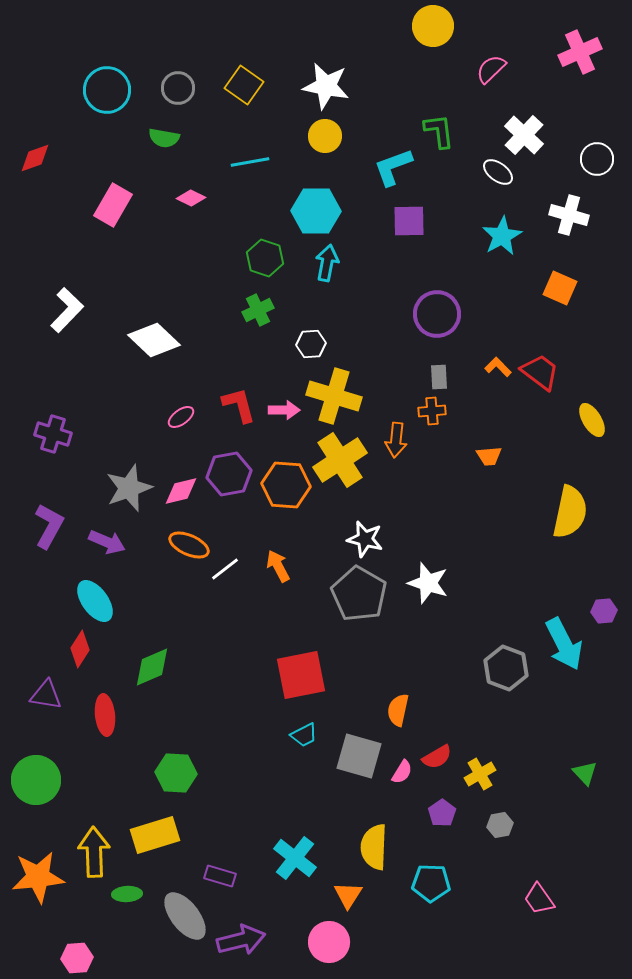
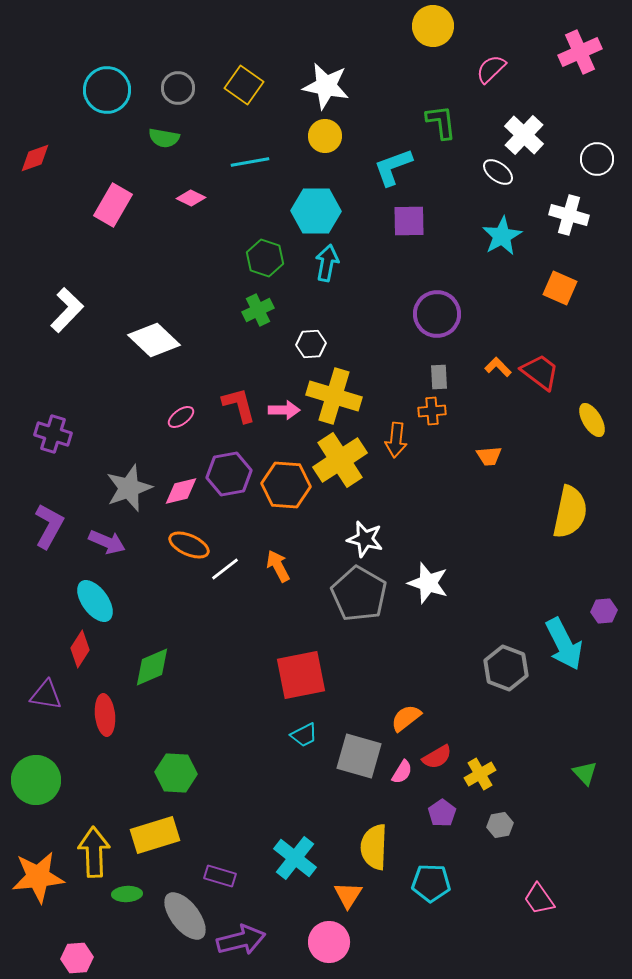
green L-shape at (439, 131): moved 2 px right, 9 px up
orange semicircle at (398, 710): moved 8 px right, 8 px down; rotated 40 degrees clockwise
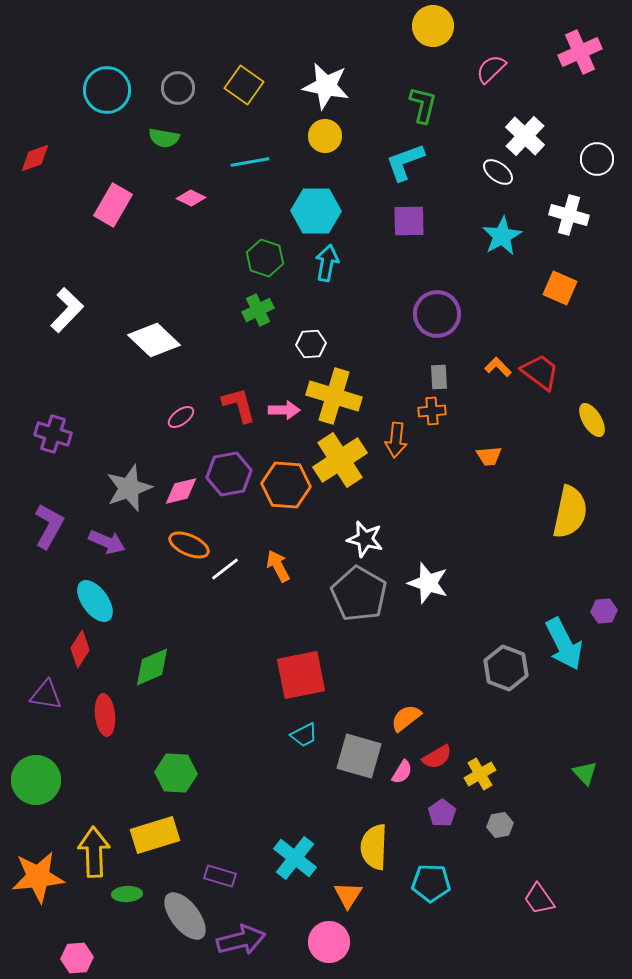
green L-shape at (441, 122): moved 18 px left, 17 px up; rotated 21 degrees clockwise
white cross at (524, 135): moved 1 px right, 1 px down
cyan L-shape at (393, 167): moved 12 px right, 5 px up
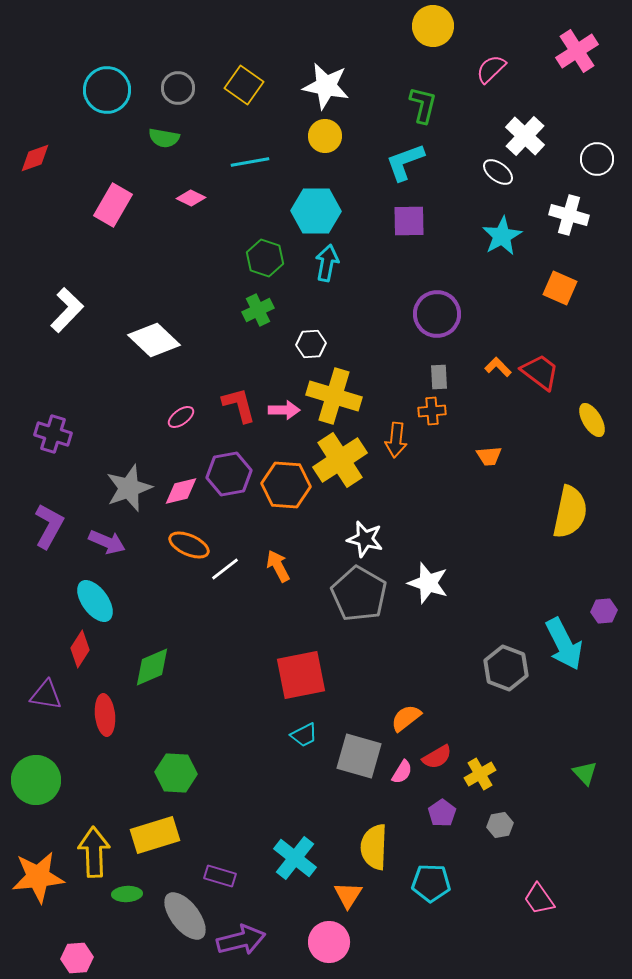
pink cross at (580, 52): moved 3 px left, 1 px up; rotated 9 degrees counterclockwise
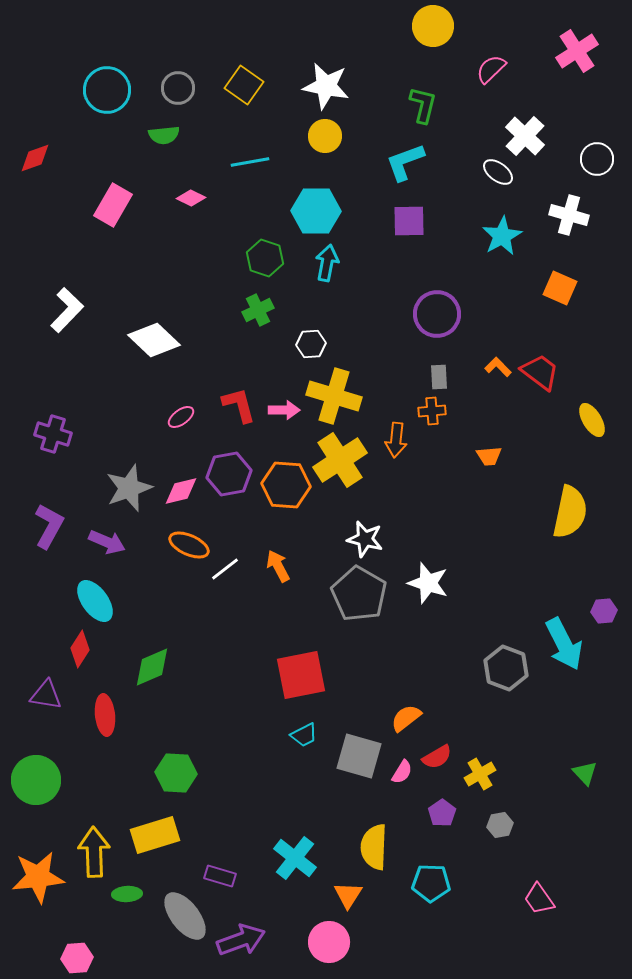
green semicircle at (164, 138): moved 3 px up; rotated 16 degrees counterclockwise
purple arrow at (241, 940): rotated 6 degrees counterclockwise
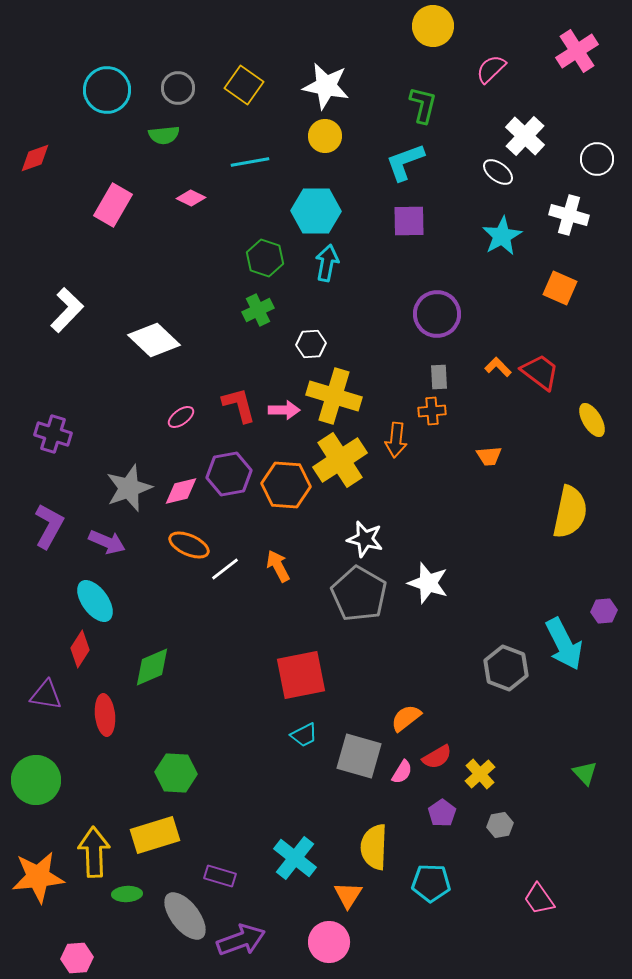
yellow cross at (480, 774): rotated 12 degrees counterclockwise
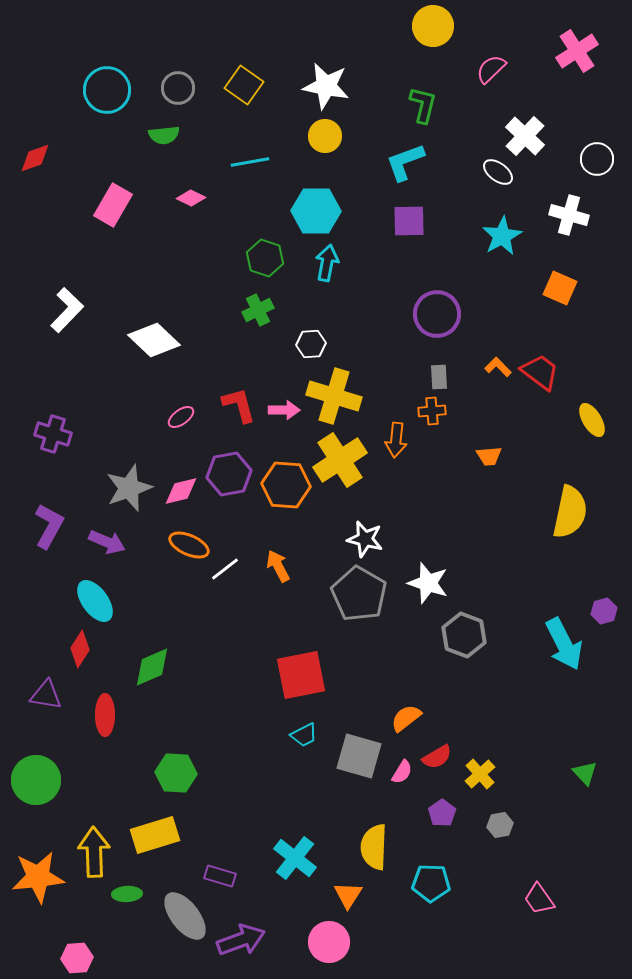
purple hexagon at (604, 611): rotated 10 degrees counterclockwise
gray hexagon at (506, 668): moved 42 px left, 33 px up
red ellipse at (105, 715): rotated 6 degrees clockwise
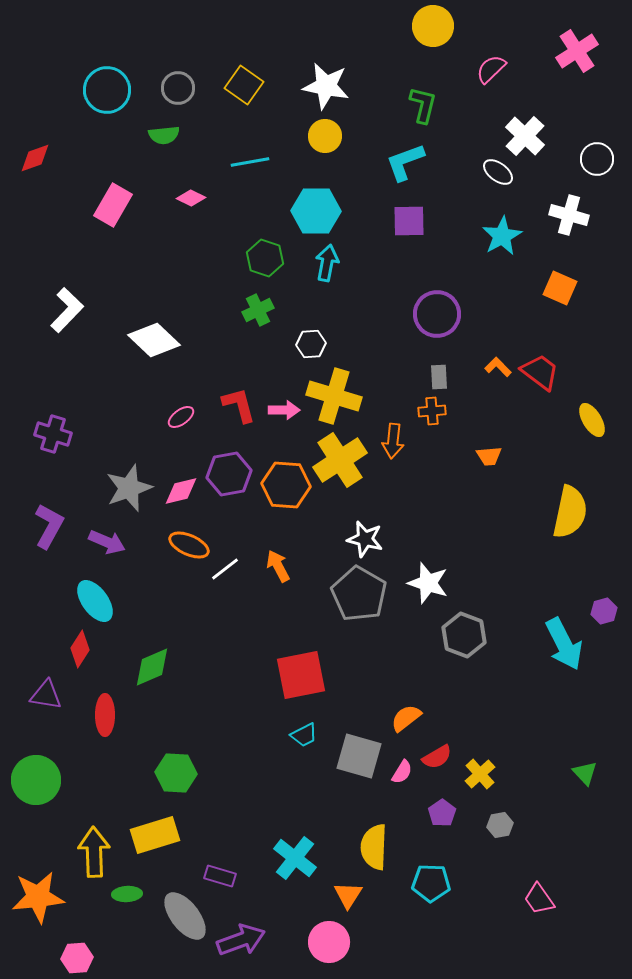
orange arrow at (396, 440): moved 3 px left, 1 px down
orange star at (38, 877): moved 20 px down
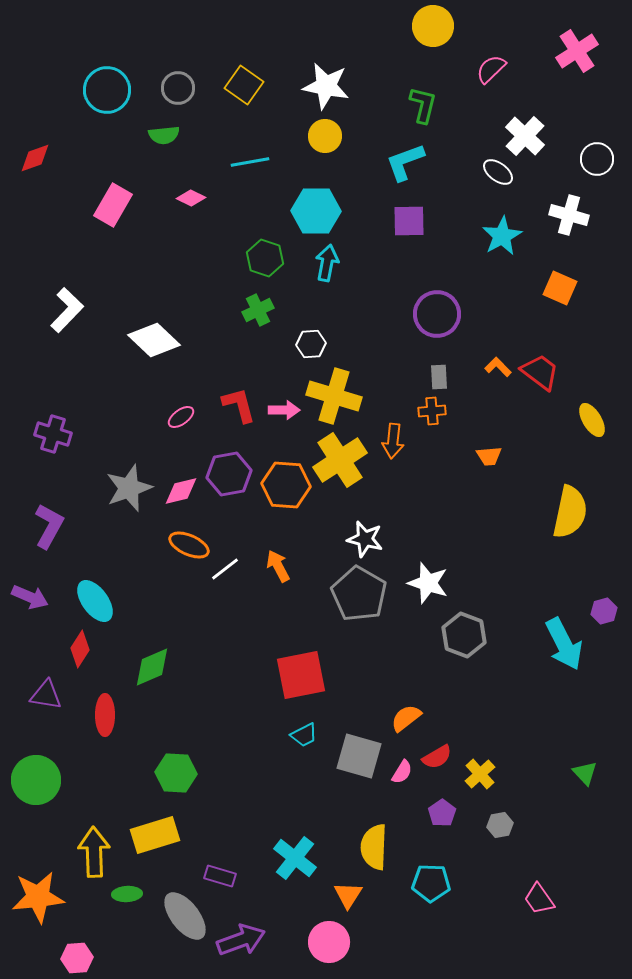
purple arrow at (107, 542): moved 77 px left, 55 px down
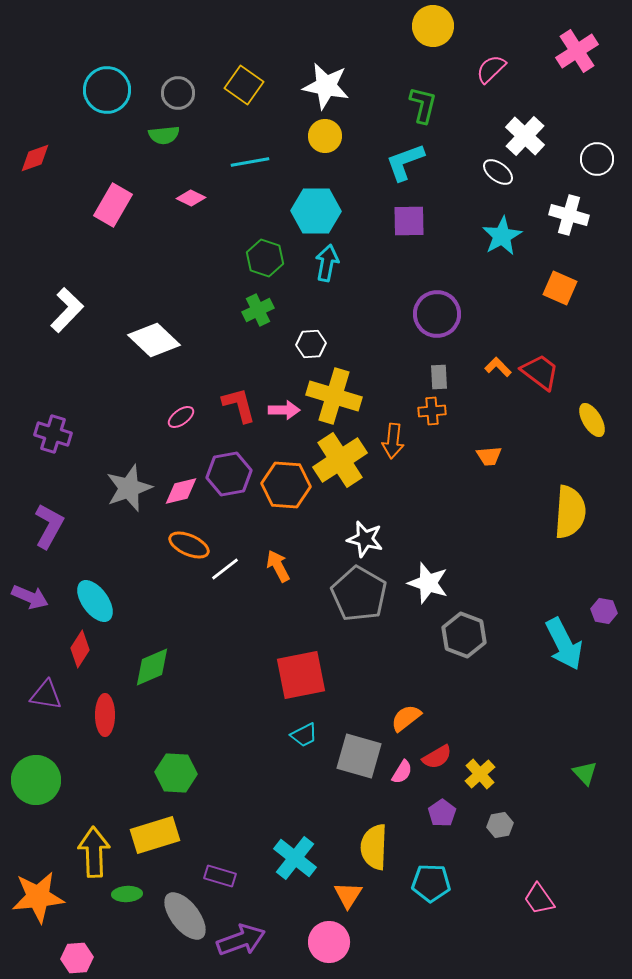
gray circle at (178, 88): moved 5 px down
yellow semicircle at (570, 512): rotated 8 degrees counterclockwise
purple hexagon at (604, 611): rotated 25 degrees clockwise
